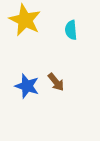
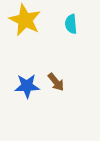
cyan semicircle: moved 6 px up
blue star: rotated 20 degrees counterclockwise
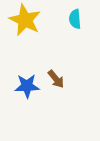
cyan semicircle: moved 4 px right, 5 px up
brown arrow: moved 3 px up
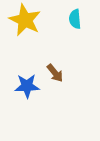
brown arrow: moved 1 px left, 6 px up
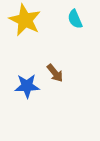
cyan semicircle: rotated 18 degrees counterclockwise
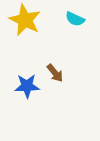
cyan semicircle: rotated 42 degrees counterclockwise
